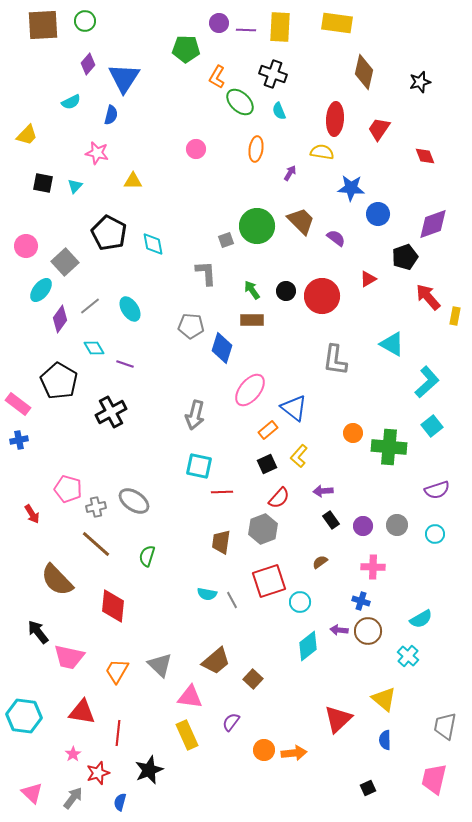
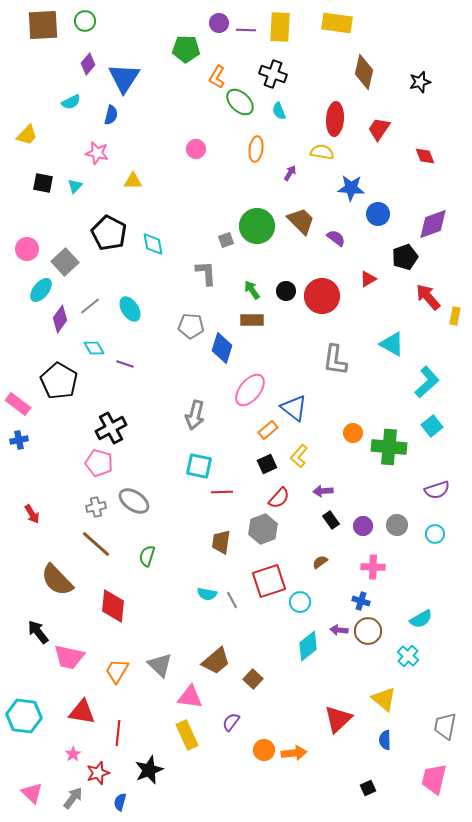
pink circle at (26, 246): moved 1 px right, 3 px down
black cross at (111, 412): moved 16 px down
pink pentagon at (68, 489): moved 31 px right, 26 px up
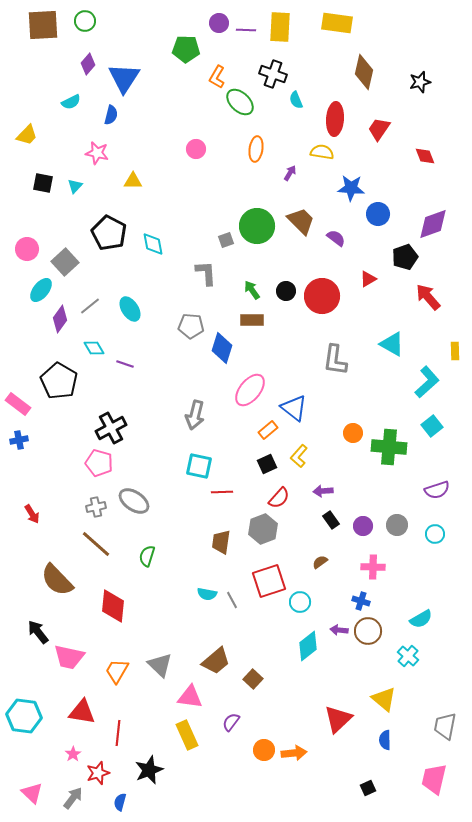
cyan semicircle at (279, 111): moved 17 px right, 11 px up
yellow rectangle at (455, 316): moved 35 px down; rotated 12 degrees counterclockwise
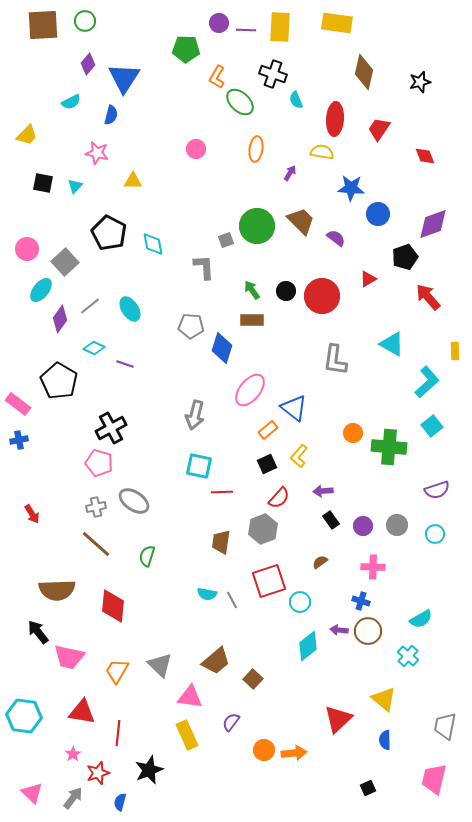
gray L-shape at (206, 273): moved 2 px left, 6 px up
cyan diamond at (94, 348): rotated 35 degrees counterclockwise
brown semicircle at (57, 580): moved 10 px down; rotated 48 degrees counterclockwise
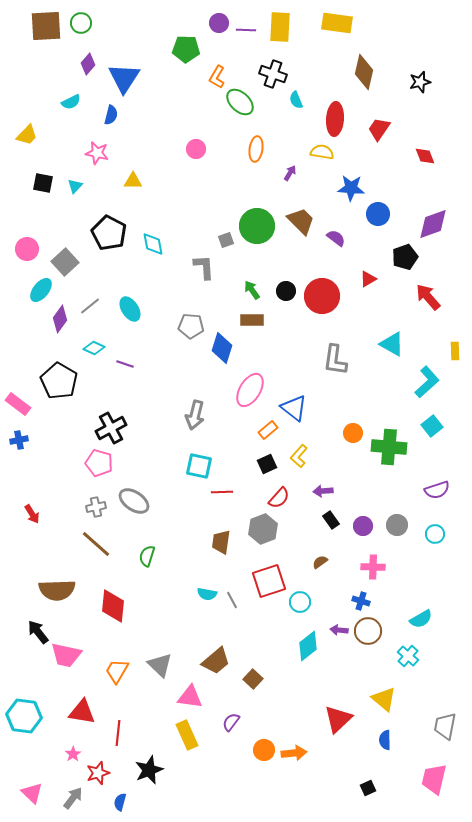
green circle at (85, 21): moved 4 px left, 2 px down
brown square at (43, 25): moved 3 px right, 1 px down
pink ellipse at (250, 390): rotated 8 degrees counterclockwise
pink trapezoid at (69, 657): moved 3 px left, 2 px up
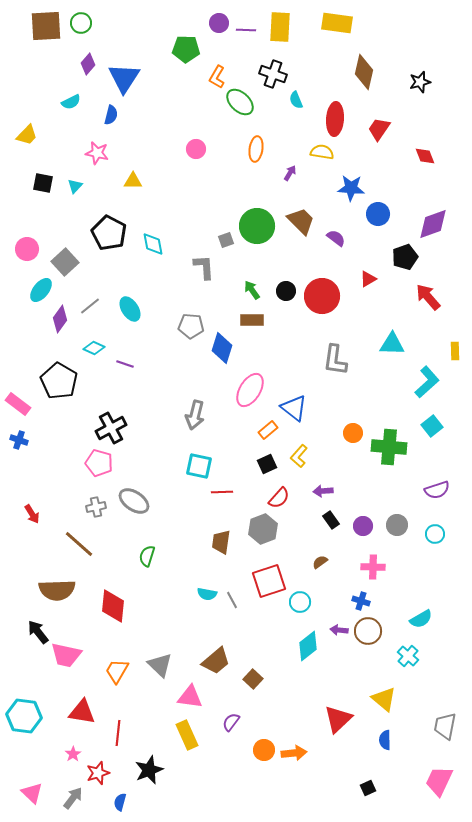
cyan triangle at (392, 344): rotated 28 degrees counterclockwise
blue cross at (19, 440): rotated 30 degrees clockwise
brown line at (96, 544): moved 17 px left
pink trapezoid at (434, 779): moved 5 px right, 2 px down; rotated 12 degrees clockwise
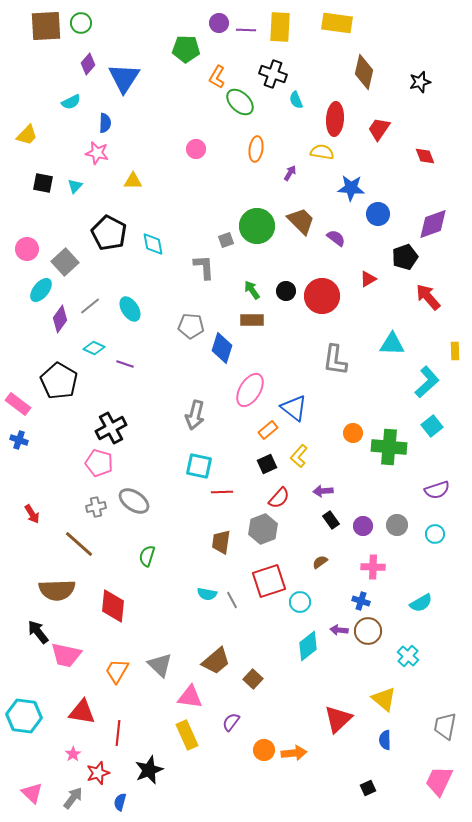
blue semicircle at (111, 115): moved 6 px left, 8 px down; rotated 12 degrees counterclockwise
cyan semicircle at (421, 619): moved 16 px up
